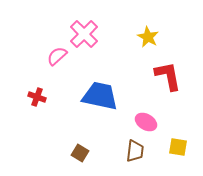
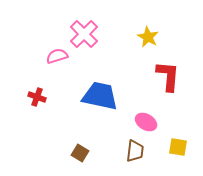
pink semicircle: rotated 25 degrees clockwise
red L-shape: rotated 16 degrees clockwise
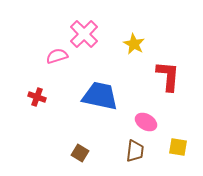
yellow star: moved 14 px left, 7 px down
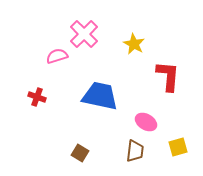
yellow square: rotated 24 degrees counterclockwise
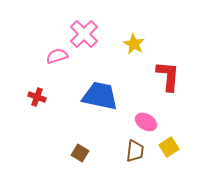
yellow square: moved 9 px left; rotated 18 degrees counterclockwise
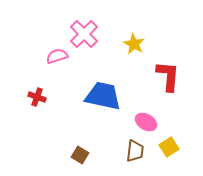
blue trapezoid: moved 3 px right
brown square: moved 2 px down
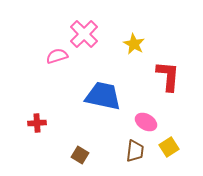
red cross: moved 26 px down; rotated 24 degrees counterclockwise
